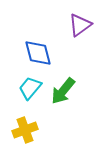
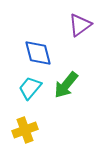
green arrow: moved 3 px right, 6 px up
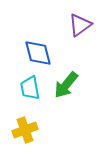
cyan trapezoid: rotated 50 degrees counterclockwise
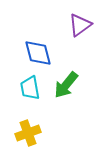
yellow cross: moved 3 px right, 3 px down
